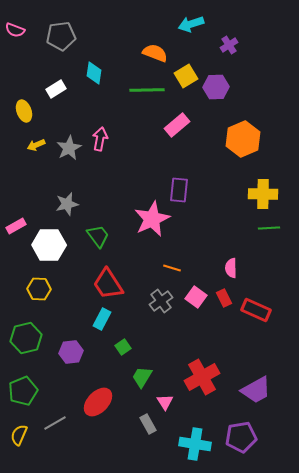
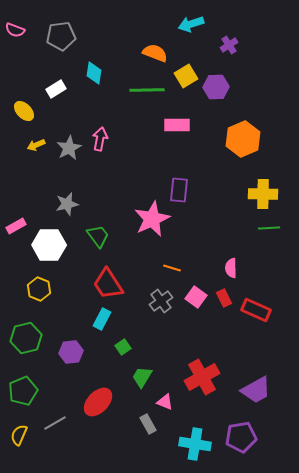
yellow ellipse at (24, 111): rotated 25 degrees counterclockwise
pink rectangle at (177, 125): rotated 40 degrees clockwise
yellow hexagon at (39, 289): rotated 20 degrees clockwise
pink triangle at (165, 402): rotated 36 degrees counterclockwise
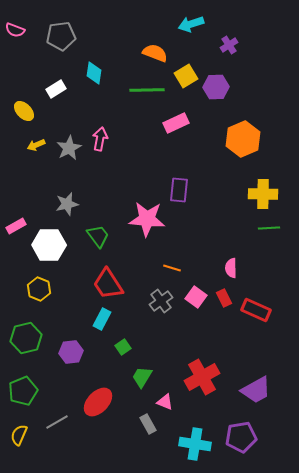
pink rectangle at (177, 125): moved 1 px left, 2 px up; rotated 25 degrees counterclockwise
pink star at (152, 219): moved 5 px left; rotated 30 degrees clockwise
gray line at (55, 423): moved 2 px right, 1 px up
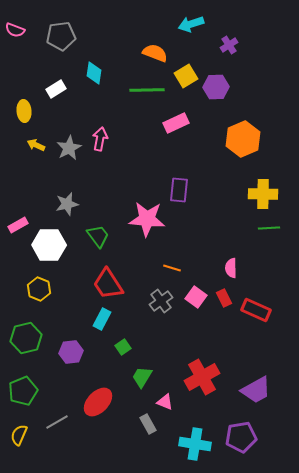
yellow ellipse at (24, 111): rotated 40 degrees clockwise
yellow arrow at (36, 145): rotated 48 degrees clockwise
pink rectangle at (16, 226): moved 2 px right, 1 px up
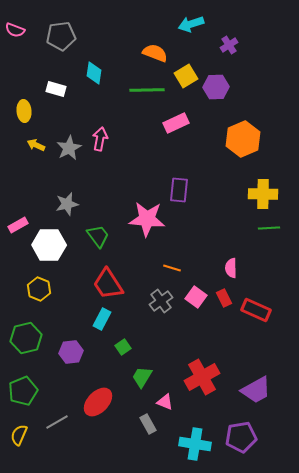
white rectangle at (56, 89): rotated 48 degrees clockwise
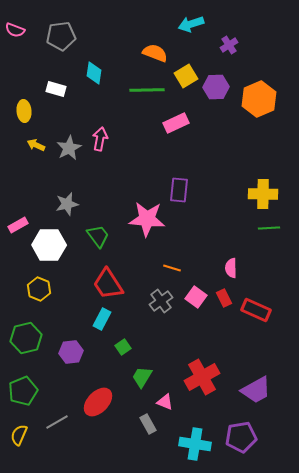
orange hexagon at (243, 139): moved 16 px right, 40 px up
